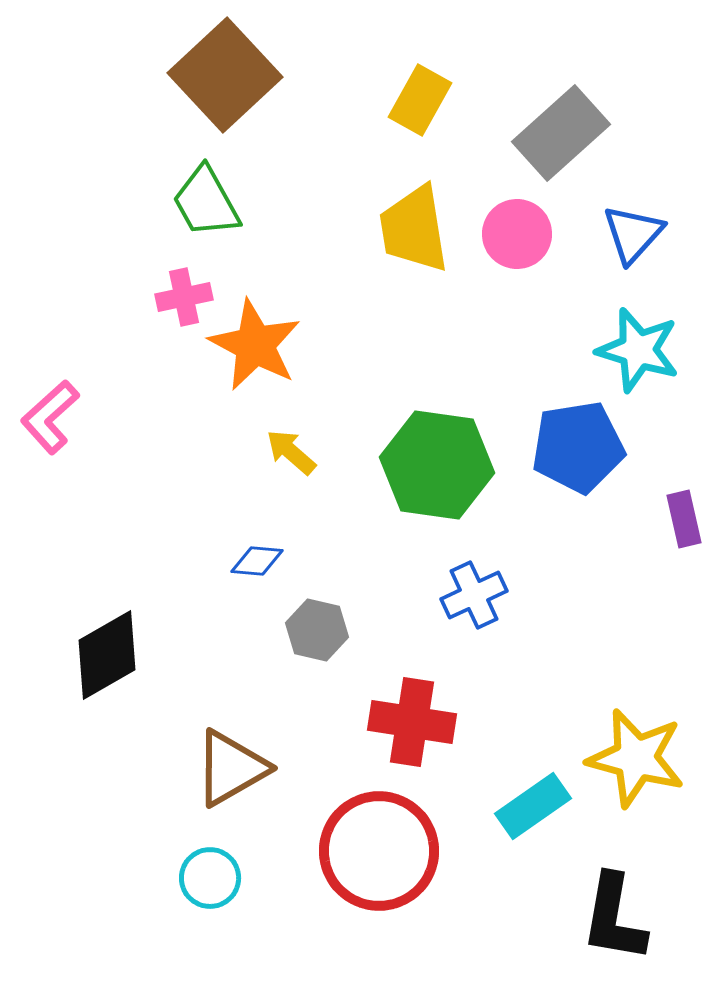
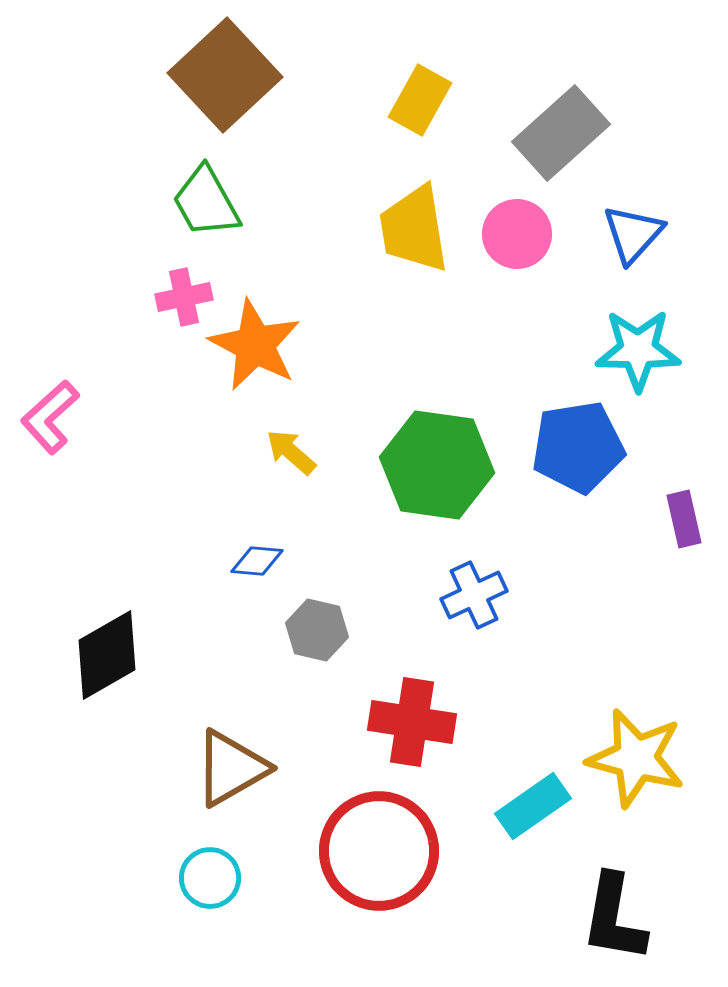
cyan star: rotated 16 degrees counterclockwise
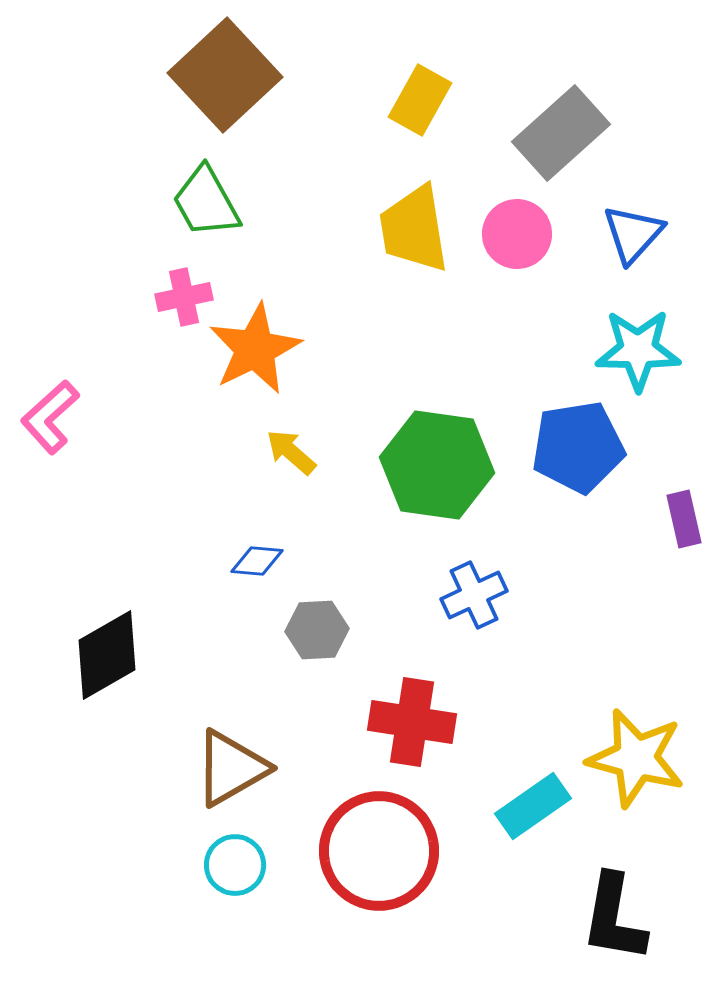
orange star: moved 4 px down; rotated 18 degrees clockwise
gray hexagon: rotated 16 degrees counterclockwise
cyan circle: moved 25 px right, 13 px up
